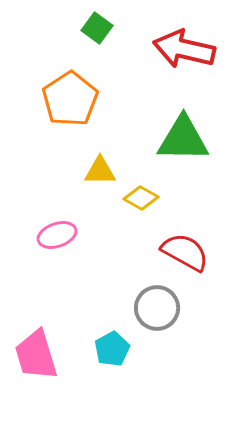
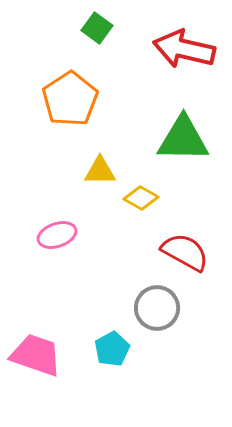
pink trapezoid: rotated 126 degrees clockwise
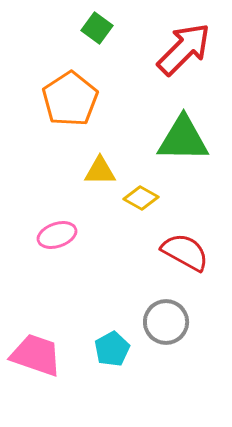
red arrow: rotated 122 degrees clockwise
gray circle: moved 9 px right, 14 px down
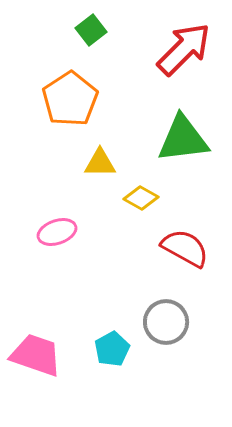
green square: moved 6 px left, 2 px down; rotated 16 degrees clockwise
green triangle: rotated 8 degrees counterclockwise
yellow triangle: moved 8 px up
pink ellipse: moved 3 px up
red semicircle: moved 4 px up
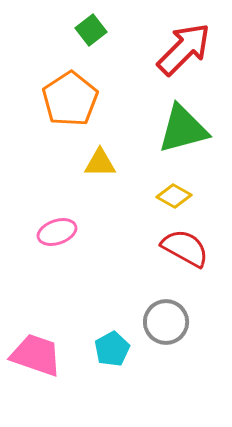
green triangle: moved 10 px up; rotated 8 degrees counterclockwise
yellow diamond: moved 33 px right, 2 px up
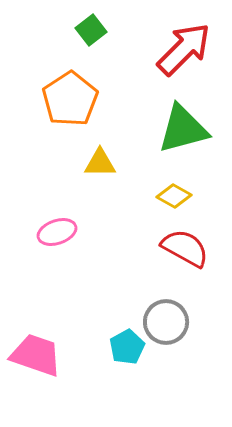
cyan pentagon: moved 15 px right, 2 px up
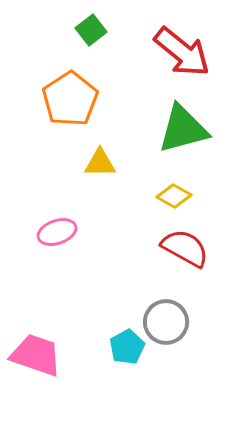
red arrow: moved 2 px left, 3 px down; rotated 84 degrees clockwise
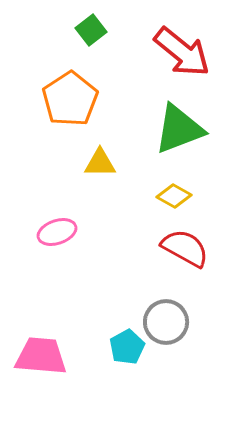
green triangle: moved 4 px left; rotated 6 degrees counterclockwise
pink trapezoid: moved 5 px right, 1 px down; rotated 14 degrees counterclockwise
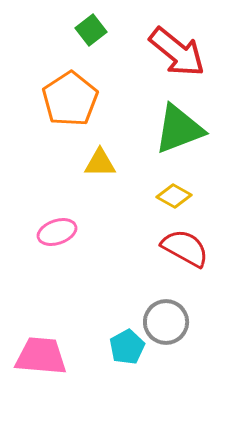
red arrow: moved 5 px left
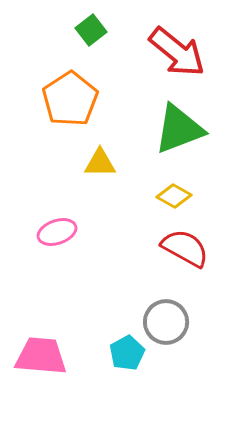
cyan pentagon: moved 6 px down
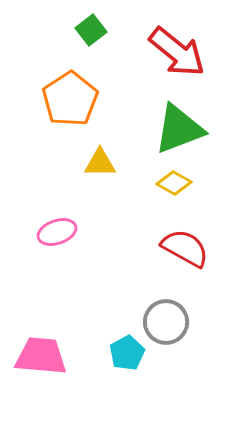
yellow diamond: moved 13 px up
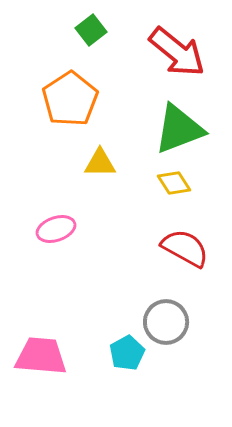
yellow diamond: rotated 28 degrees clockwise
pink ellipse: moved 1 px left, 3 px up
